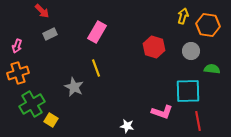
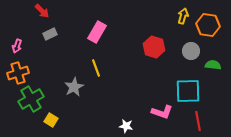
green semicircle: moved 1 px right, 4 px up
gray star: rotated 18 degrees clockwise
green cross: moved 1 px left, 5 px up
white star: moved 1 px left
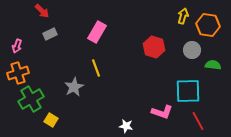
gray circle: moved 1 px right, 1 px up
red line: rotated 18 degrees counterclockwise
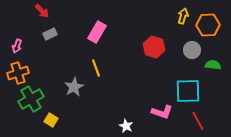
orange hexagon: rotated 10 degrees counterclockwise
white star: rotated 16 degrees clockwise
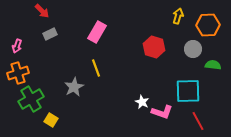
yellow arrow: moved 5 px left
gray circle: moved 1 px right, 1 px up
white star: moved 16 px right, 24 px up
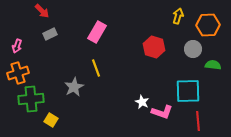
green cross: rotated 25 degrees clockwise
red line: rotated 24 degrees clockwise
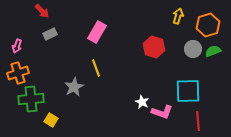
orange hexagon: rotated 15 degrees counterclockwise
green semicircle: moved 14 px up; rotated 28 degrees counterclockwise
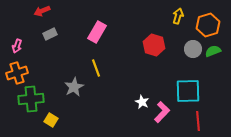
red arrow: rotated 112 degrees clockwise
red hexagon: moved 2 px up
orange cross: moved 1 px left
pink L-shape: rotated 65 degrees counterclockwise
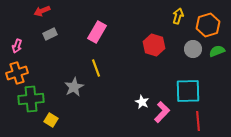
green semicircle: moved 4 px right
